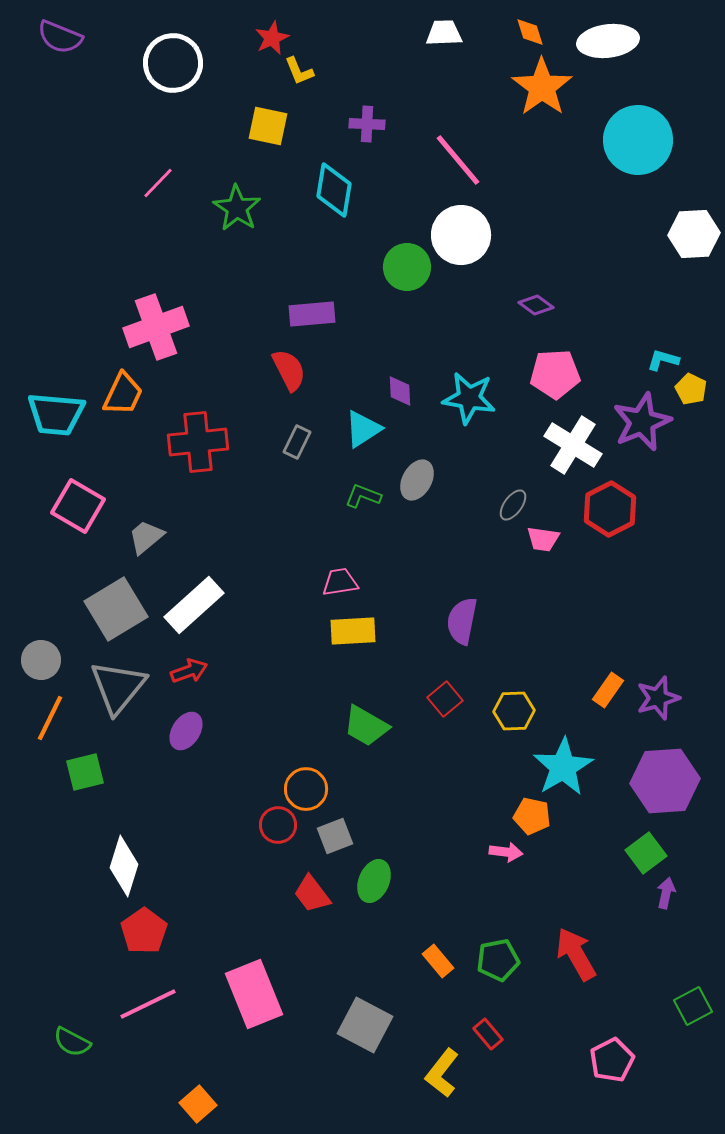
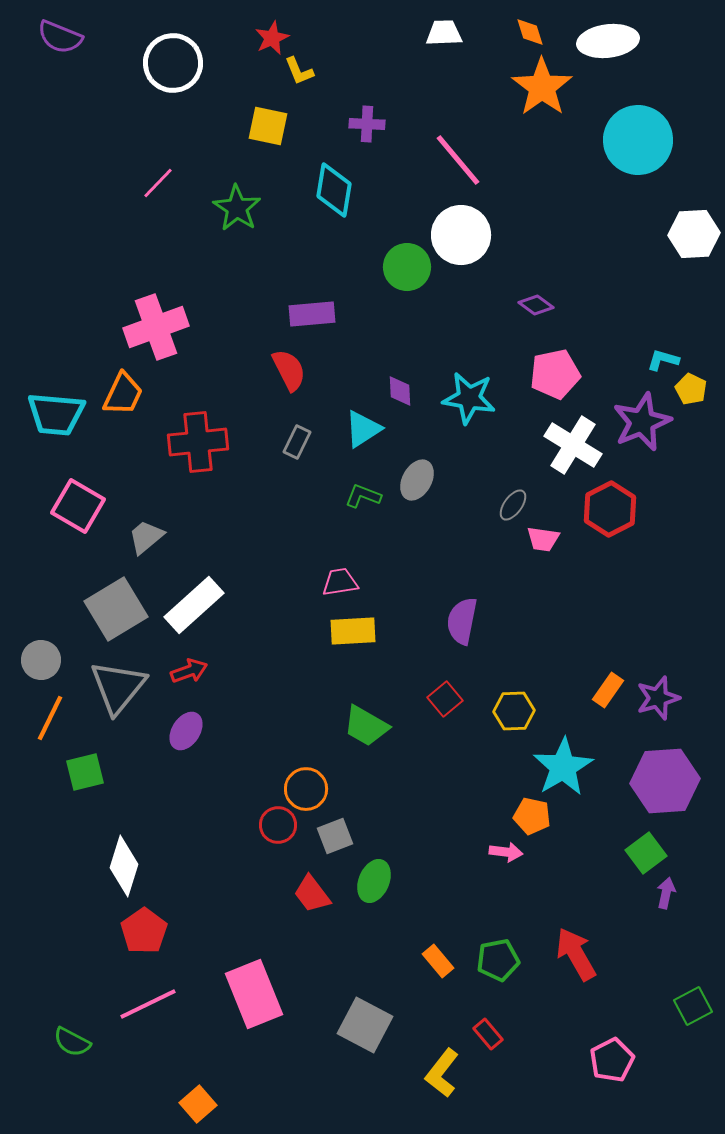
pink pentagon at (555, 374): rotated 9 degrees counterclockwise
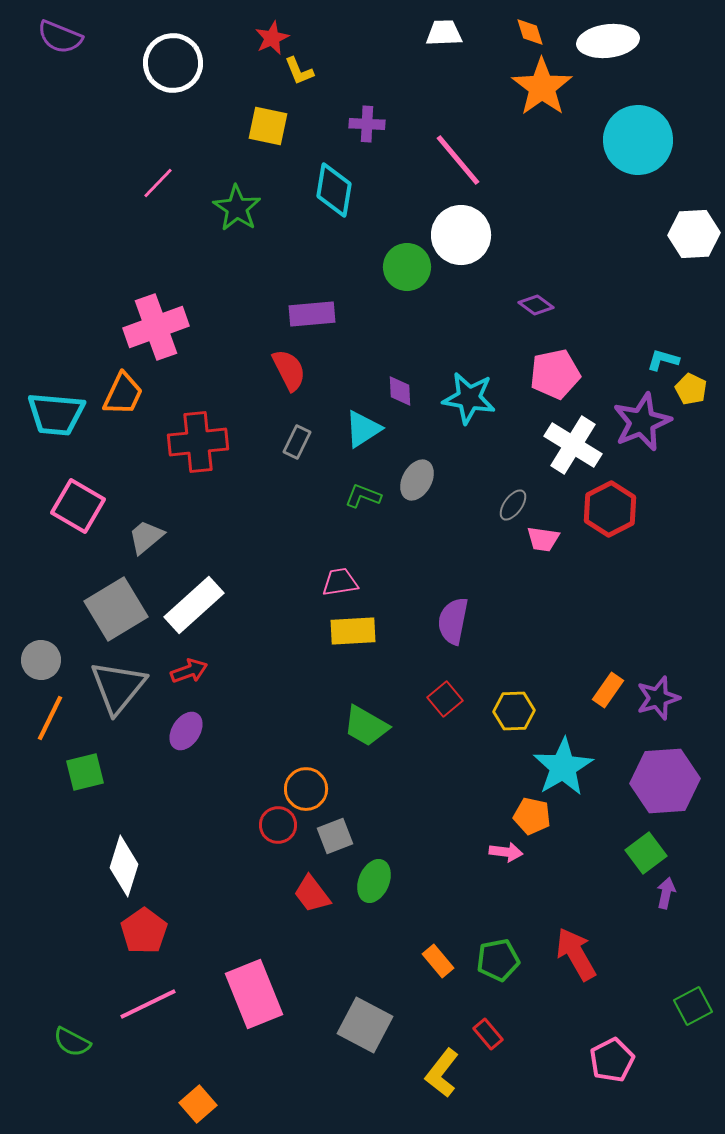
purple semicircle at (462, 621): moved 9 px left
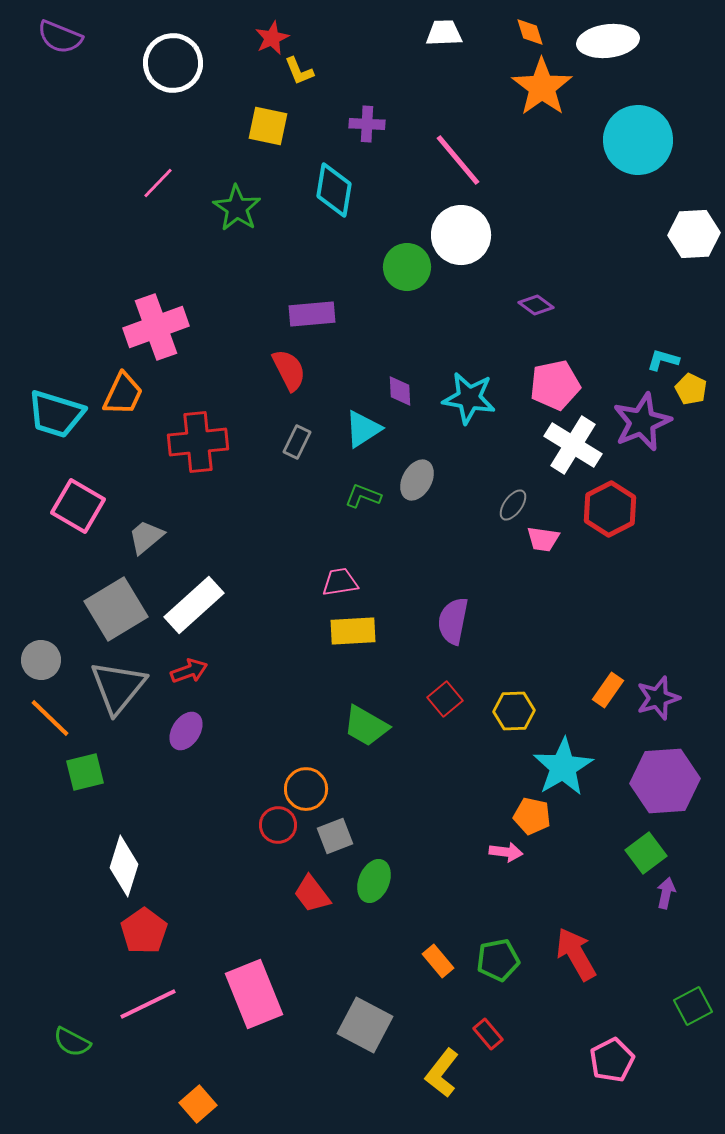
pink pentagon at (555, 374): moved 11 px down
cyan trapezoid at (56, 414): rotated 12 degrees clockwise
orange line at (50, 718): rotated 72 degrees counterclockwise
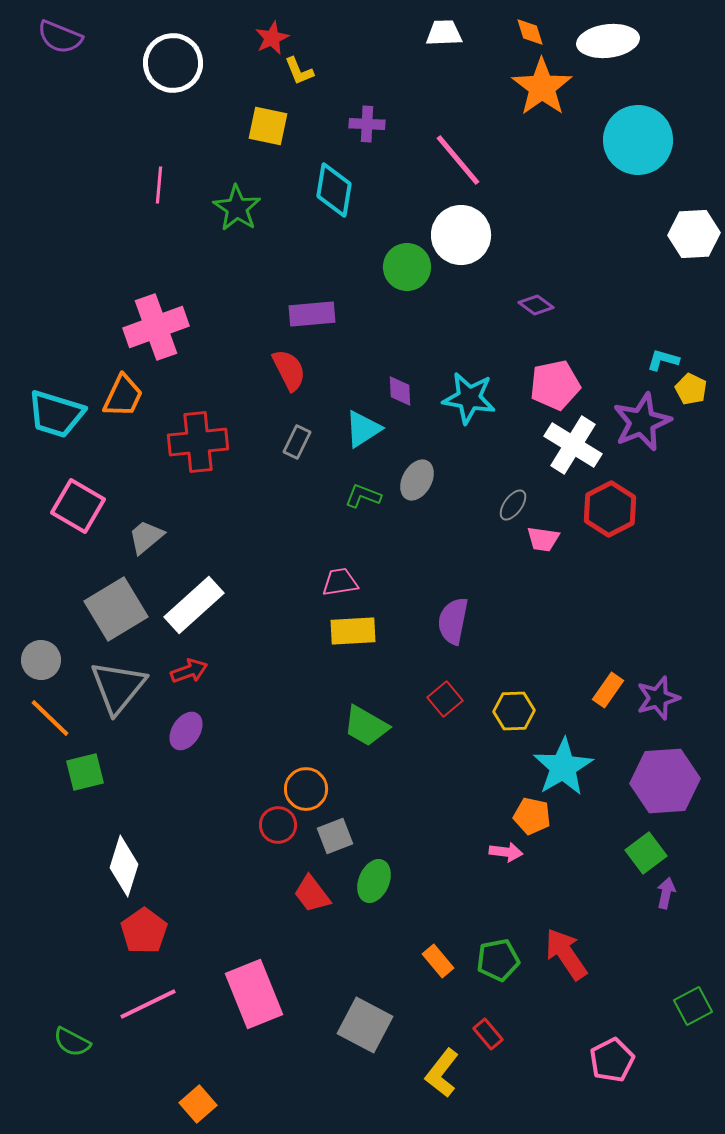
pink line at (158, 183): moved 1 px right, 2 px down; rotated 39 degrees counterclockwise
orange trapezoid at (123, 394): moved 2 px down
red arrow at (576, 954): moved 10 px left; rotated 4 degrees counterclockwise
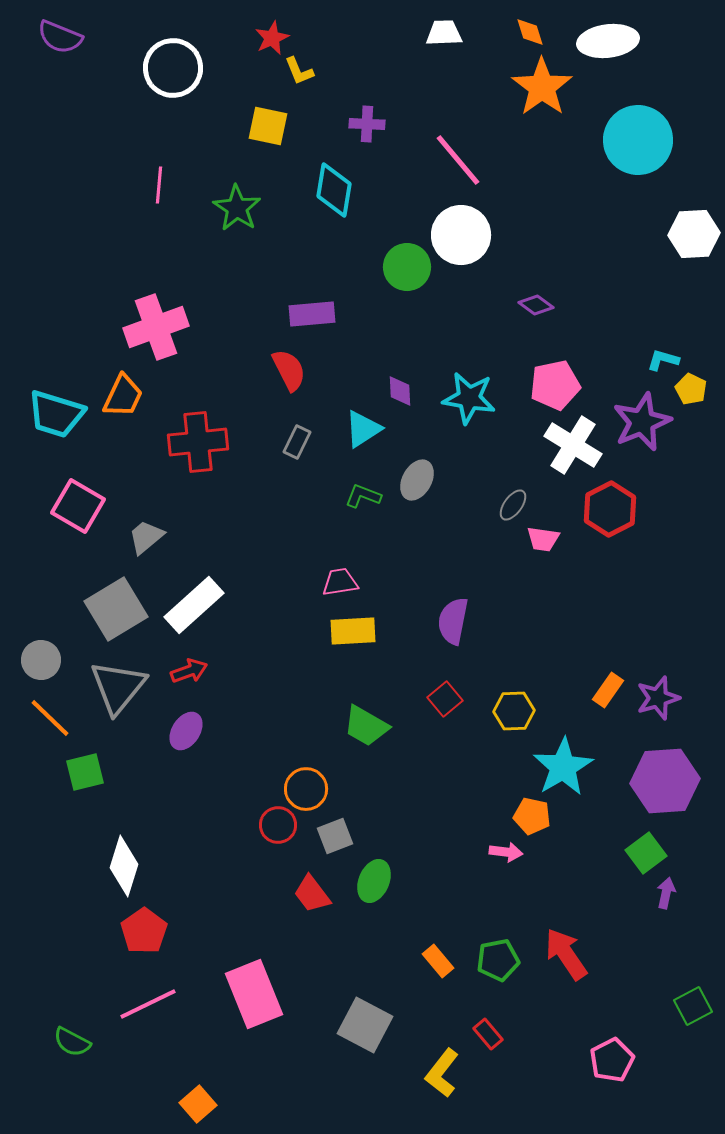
white circle at (173, 63): moved 5 px down
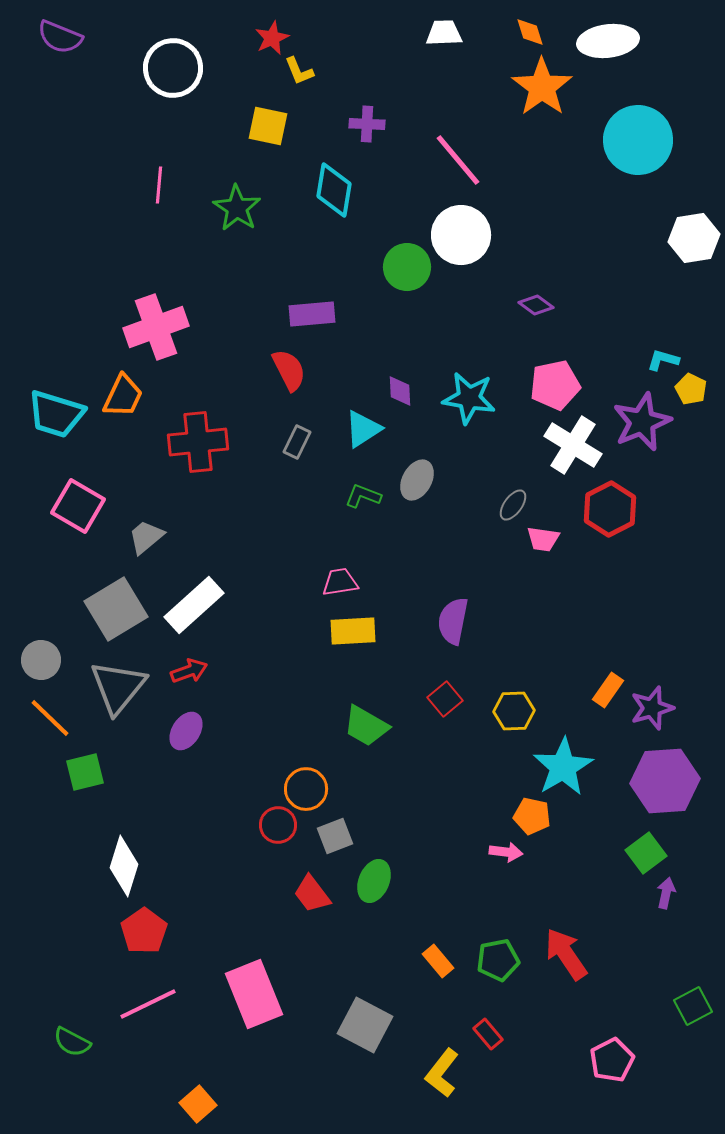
white hexagon at (694, 234): moved 4 px down; rotated 6 degrees counterclockwise
purple star at (658, 698): moved 6 px left, 10 px down
